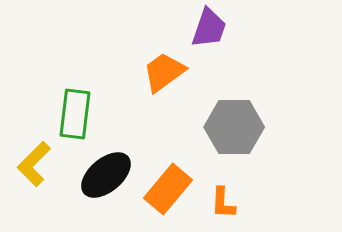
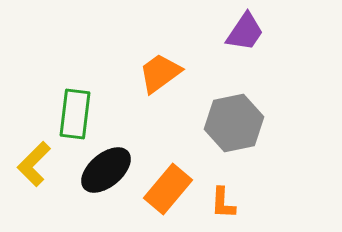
purple trapezoid: moved 36 px right, 4 px down; rotated 15 degrees clockwise
orange trapezoid: moved 4 px left, 1 px down
gray hexagon: moved 4 px up; rotated 12 degrees counterclockwise
black ellipse: moved 5 px up
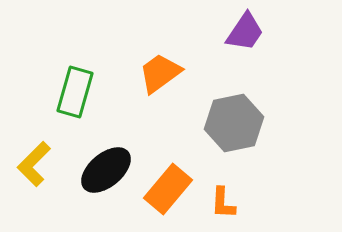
green rectangle: moved 22 px up; rotated 9 degrees clockwise
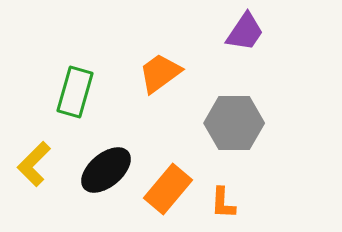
gray hexagon: rotated 12 degrees clockwise
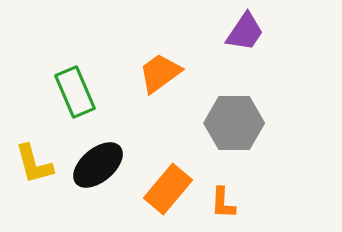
green rectangle: rotated 39 degrees counterclockwise
yellow L-shape: rotated 60 degrees counterclockwise
black ellipse: moved 8 px left, 5 px up
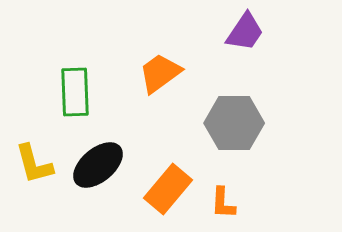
green rectangle: rotated 21 degrees clockwise
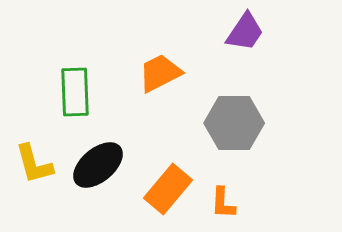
orange trapezoid: rotated 9 degrees clockwise
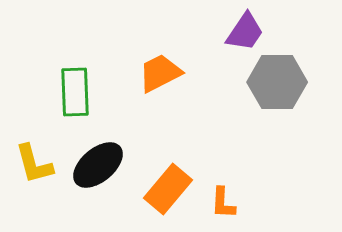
gray hexagon: moved 43 px right, 41 px up
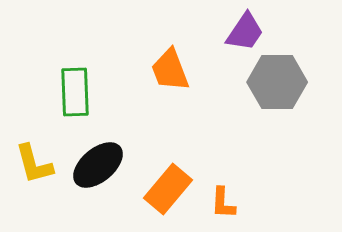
orange trapezoid: moved 10 px right, 3 px up; rotated 84 degrees counterclockwise
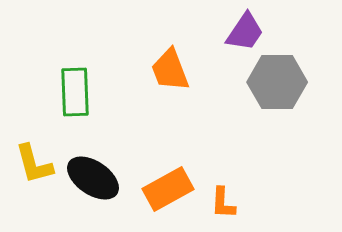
black ellipse: moved 5 px left, 13 px down; rotated 74 degrees clockwise
orange rectangle: rotated 21 degrees clockwise
